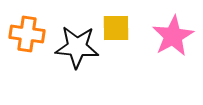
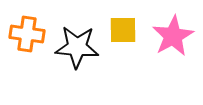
yellow square: moved 7 px right, 2 px down
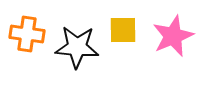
pink star: rotated 6 degrees clockwise
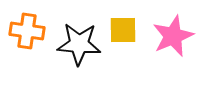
orange cross: moved 3 px up
black star: moved 2 px right, 3 px up
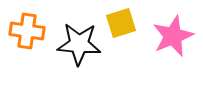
yellow square: moved 2 px left, 7 px up; rotated 16 degrees counterclockwise
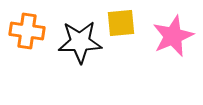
yellow square: rotated 12 degrees clockwise
black star: moved 1 px right, 2 px up; rotated 6 degrees counterclockwise
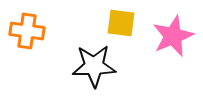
yellow square: rotated 12 degrees clockwise
black star: moved 14 px right, 24 px down
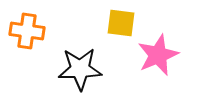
pink star: moved 15 px left, 19 px down
black star: moved 14 px left, 3 px down
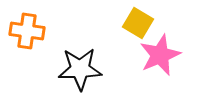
yellow square: moved 17 px right; rotated 24 degrees clockwise
pink star: moved 2 px right
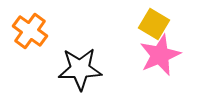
yellow square: moved 16 px right, 1 px down
orange cross: moved 3 px right; rotated 28 degrees clockwise
